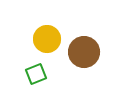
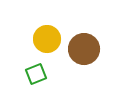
brown circle: moved 3 px up
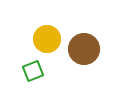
green square: moved 3 px left, 3 px up
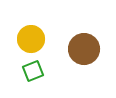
yellow circle: moved 16 px left
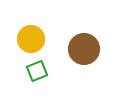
green square: moved 4 px right
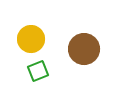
green square: moved 1 px right
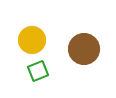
yellow circle: moved 1 px right, 1 px down
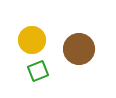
brown circle: moved 5 px left
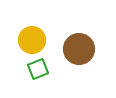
green square: moved 2 px up
